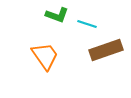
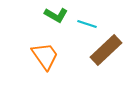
green L-shape: moved 1 px left; rotated 10 degrees clockwise
brown rectangle: rotated 24 degrees counterclockwise
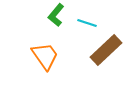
green L-shape: rotated 100 degrees clockwise
cyan line: moved 1 px up
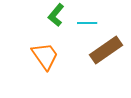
cyan line: rotated 18 degrees counterclockwise
brown rectangle: rotated 8 degrees clockwise
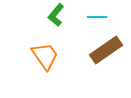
cyan line: moved 10 px right, 6 px up
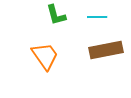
green L-shape: rotated 55 degrees counterclockwise
brown rectangle: rotated 24 degrees clockwise
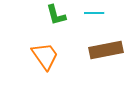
cyan line: moved 3 px left, 4 px up
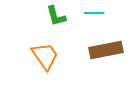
green L-shape: moved 1 px down
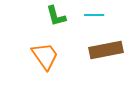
cyan line: moved 2 px down
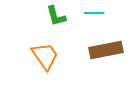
cyan line: moved 2 px up
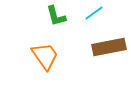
cyan line: rotated 36 degrees counterclockwise
brown rectangle: moved 3 px right, 3 px up
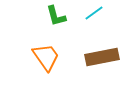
brown rectangle: moved 7 px left, 10 px down
orange trapezoid: moved 1 px right, 1 px down
